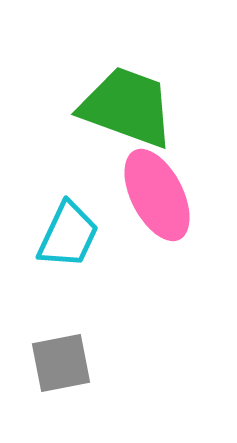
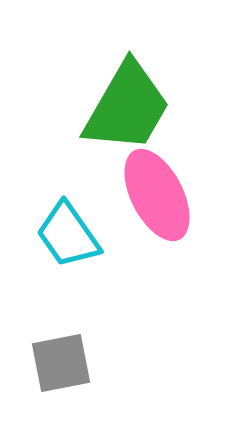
green trapezoid: rotated 100 degrees clockwise
cyan trapezoid: rotated 120 degrees clockwise
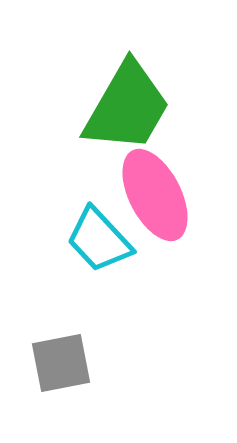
pink ellipse: moved 2 px left
cyan trapezoid: moved 31 px right, 5 px down; rotated 8 degrees counterclockwise
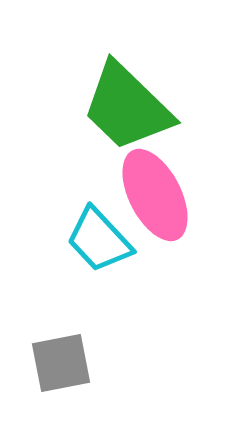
green trapezoid: rotated 104 degrees clockwise
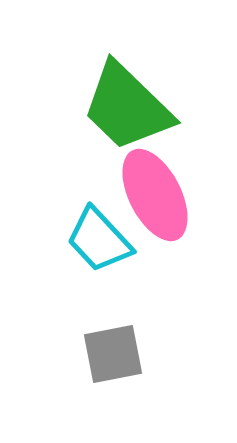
gray square: moved 52 px right, 9 px up
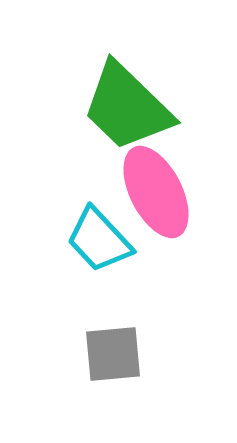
pink ellipse: moved 1 px right, 3 px up
gray square: rotated 6 degrees clockwise
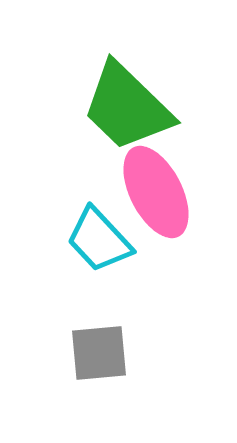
gray square: moved 14 px left, 1 px up
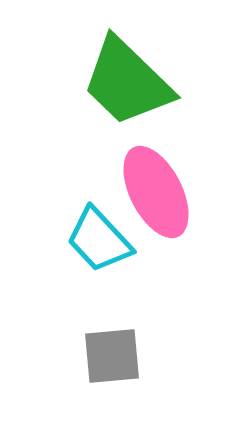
green trapezoid: moved 25 px up
gray square: moved 13 px right, 3 px down
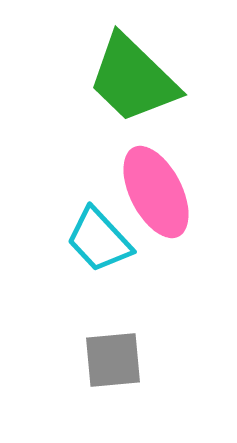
green trapezoid: moved 6 px right, 3 px up
gray square: moved 1 px right, 4 px down
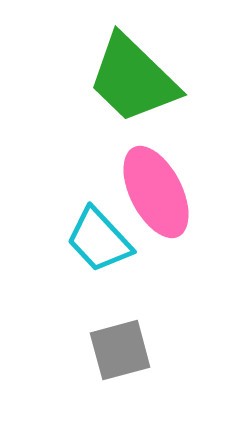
gray square: moved 7 px right, 10 px up; rotated 10 degrees counterclockwise
